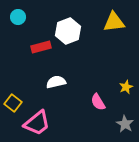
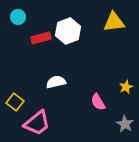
red rectangle: moved 9 px up
yellow square: moved 2 px right, 1 px up
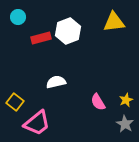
yellow star: moved 13 px down
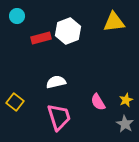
cyan circle: moved 1 px left, 1 px up
pink trapezoid: moved 22 px right, 6 px up; rotated 68 degrees counterclockwise
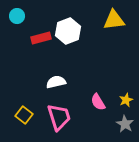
yellow triangle: moved 2 px up
yellow square: moved 9 px right, 13 px down
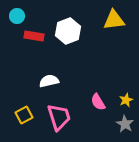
red rectangle: moved 7 px left, 2 px up; rotated 24 degrees clockwise
white semicircle: moved 7 px left, 1 px up
yellow square: rotated 24 degrees clockwise
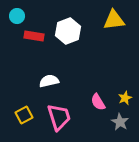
yellow star: moved 1 px left, 2 px up
gray star: moved 5 px left, 2 px up
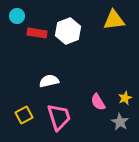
red rectangle: moved 3 px right, 3 px up
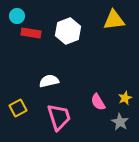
red rectangle: moved 6 px left
yellow square: moved 6 px left, 7 px up
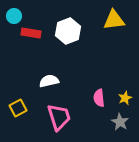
cyan circle: moved 3 px left
pink semicircle: moved 1 px right, 4 px up; rotated 24 degrees clockwise
